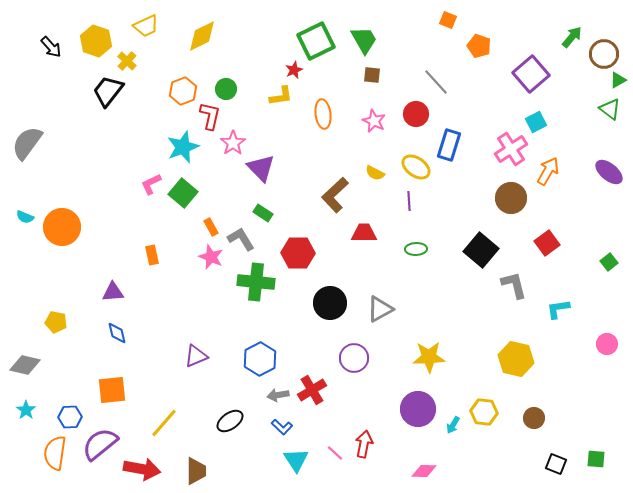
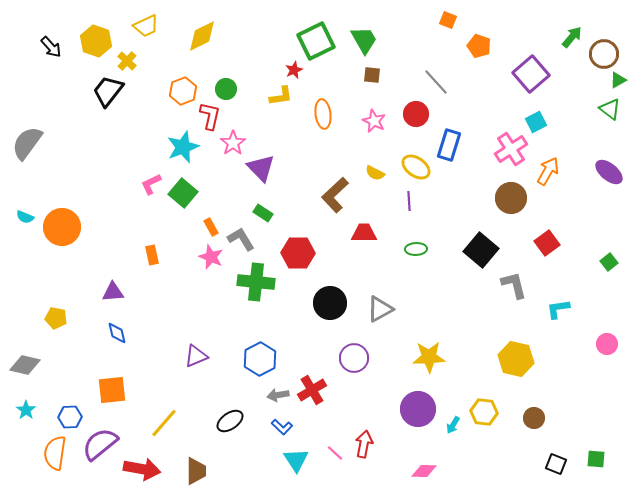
yellow pentagon at (56, 322): moved 4 px up
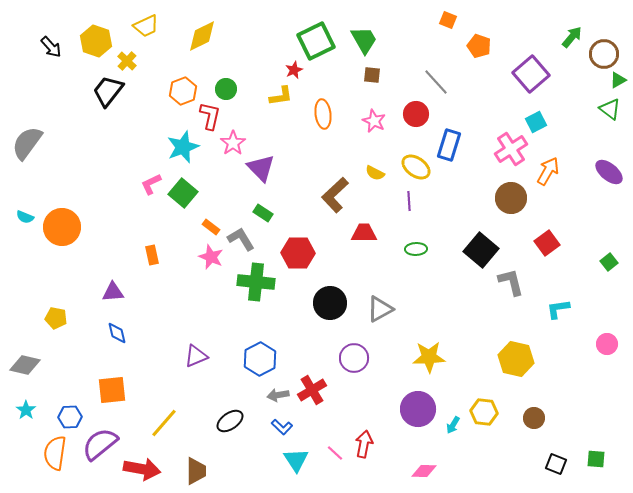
orange rectangle at (211, 227): rotated 24 degrees counterclockwise
gray L-shape at (514, 285): moved 3 px left, 3 px up
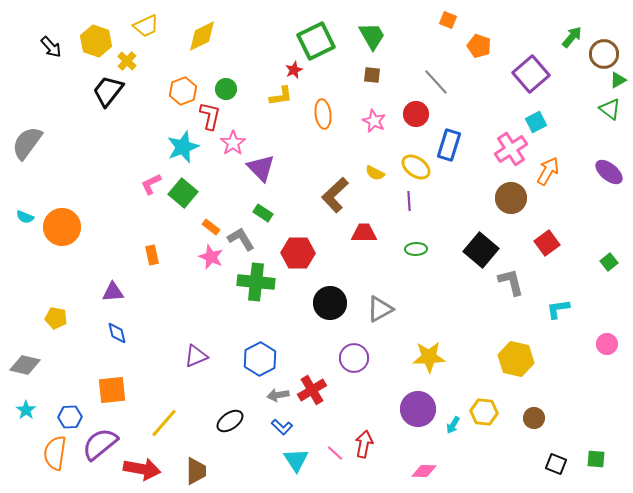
green trapezoid at (364, 40): moved 8 px right, 4 px up
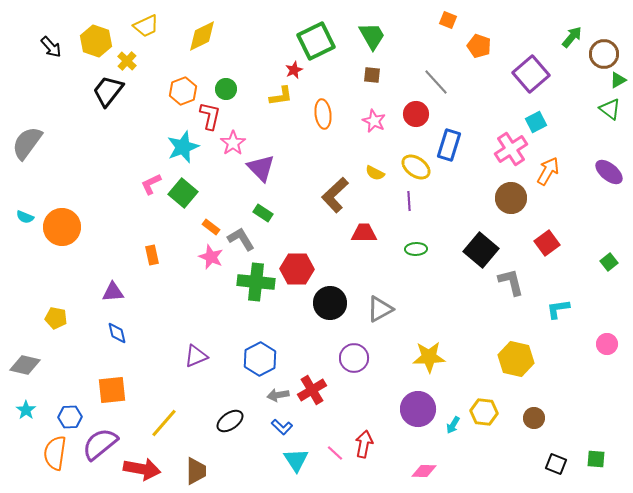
red hexagon at (298, 253): moved 1 px left, 16 px down
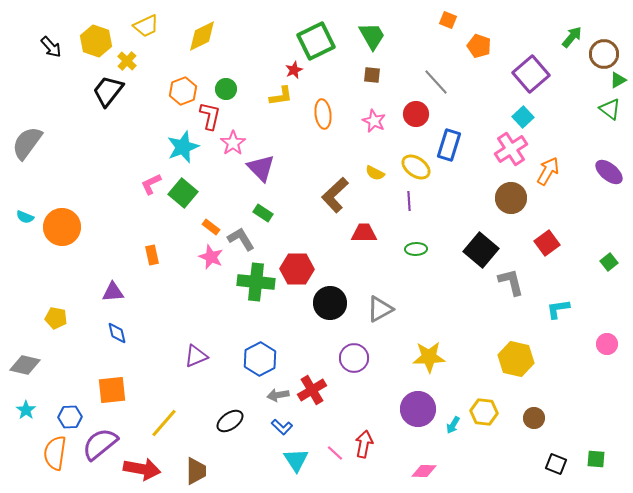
cyan square at (536, 122): moved 13 px left, 5 px up; rotated 15 degrees counterclockwise
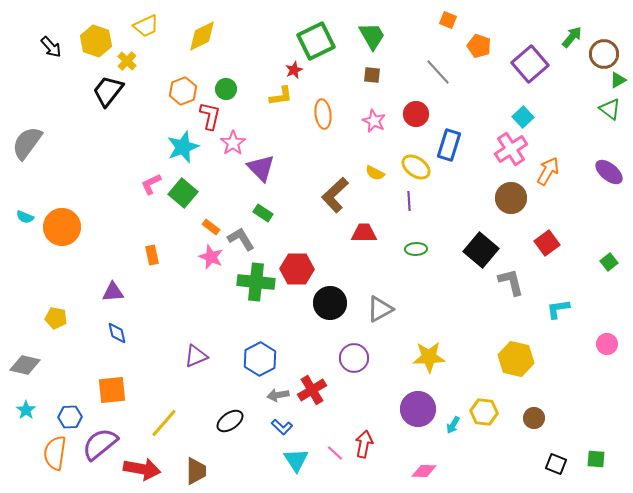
purple square at (531, 74): moved 1 px left, 10 px up
gray line at (436, 82): moved 2 px right, 10 px up
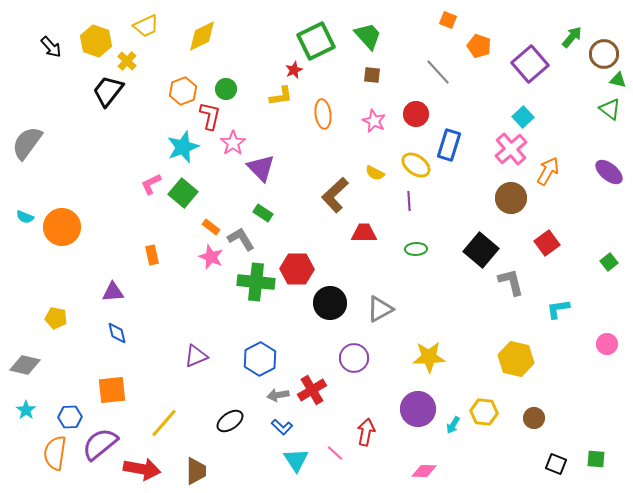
green trapezoid at (372, 36): moved 4 px left; rotated 12 degrees counterclockwise
green triangle at (618, 80): rotated 42 degrees clockwise
pink cross at (511, 149): rotated 8 degrees counterclockwise
yellow ellipse at (416, 167): moved 2 px up
red arrow at (364, 444): moved 2 px right, 12 px up
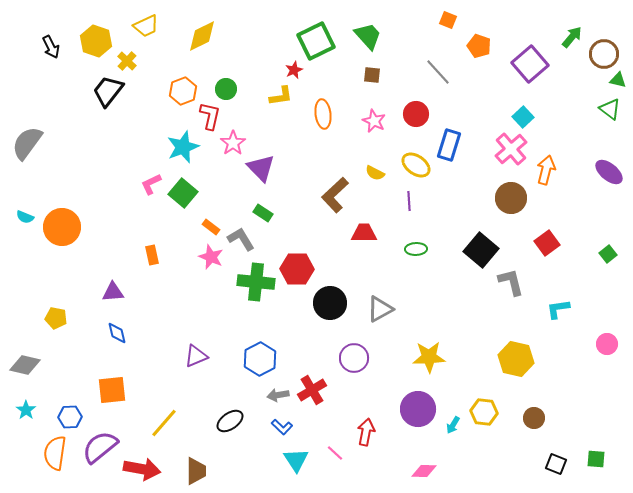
black arrow at (51, 47): rotated 15 degrees clockwise
orange arrow at (548, 171): moved 2 px left, 1 px up; rotated 16 degrees counterclockwise
green square at (609, 262): moved 1 px left, 8 px up
purple semicircle at (100, 444): moved 3 px down
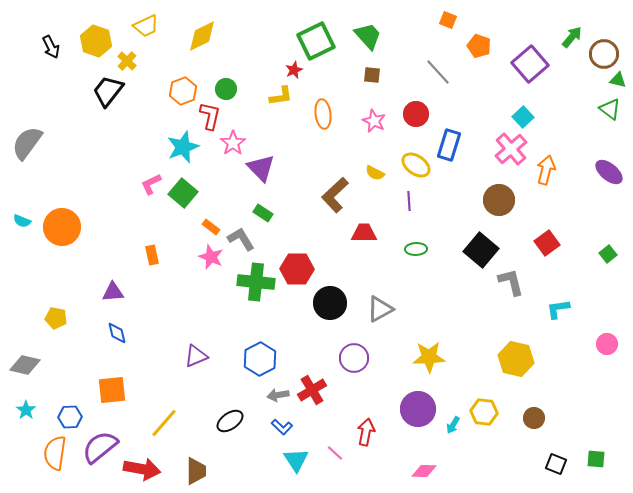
brown circle at (511, 198): moved 12 px left, 2 px down
cyan semicircle at (25, 217): moved 3 px left, 4 px down
